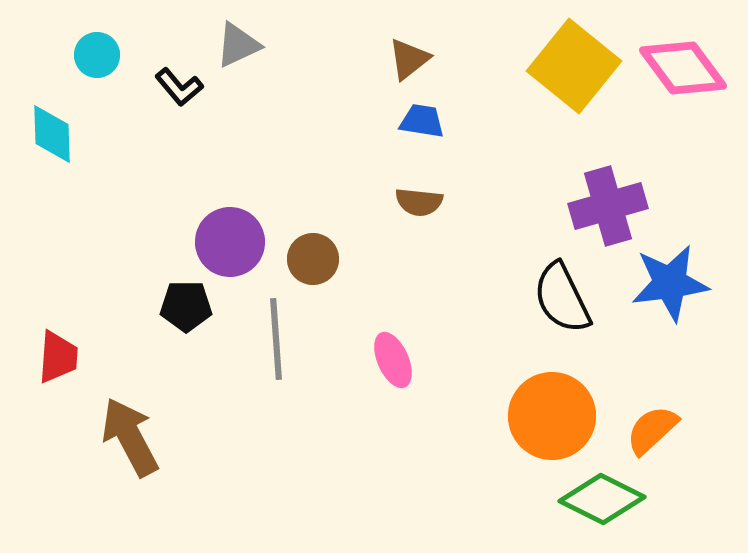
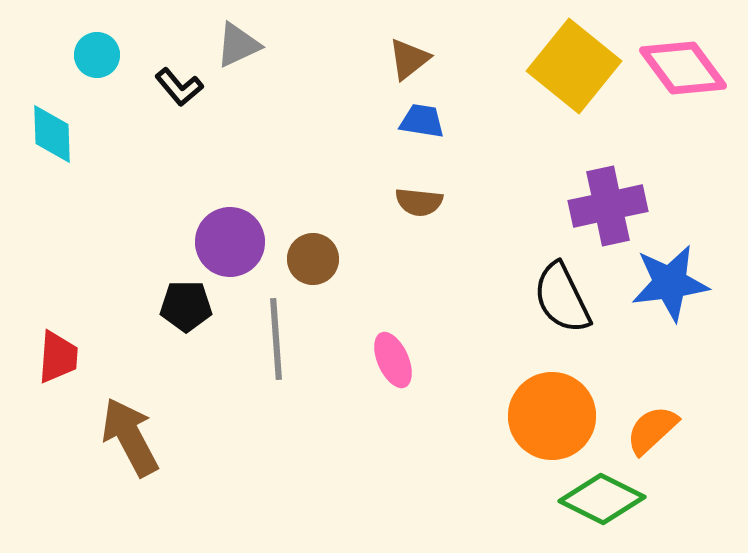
purple cross: rotated 4 degrees clockwise
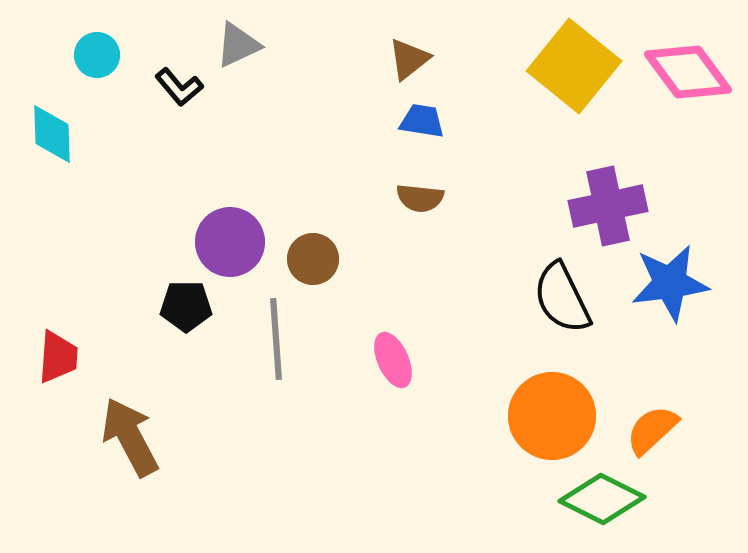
pink diamond: moved 5 px right, 4 px down
brown semicircle: moved 1 px right, 4 px up
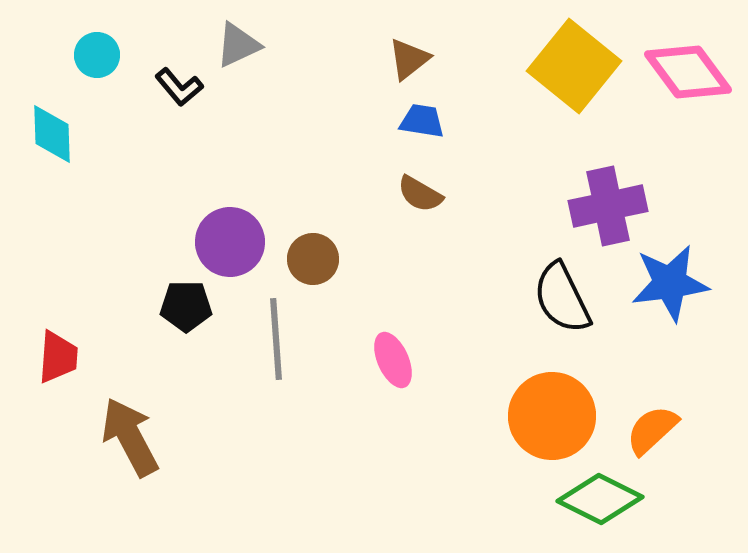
brown semicircle: moved 4 px up; rotated 24 degrees clockwise
green diamond: moved 2 px left
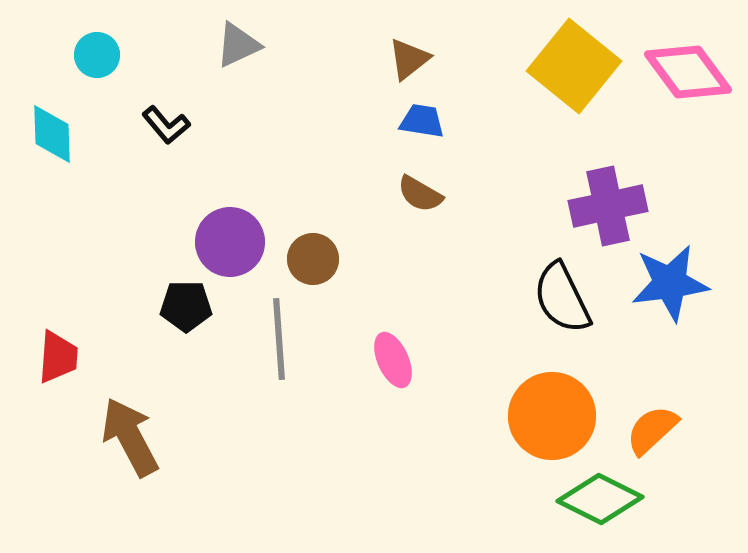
black L-shape: moved 13 px left, 38 px down
gray line: moved 3 px right
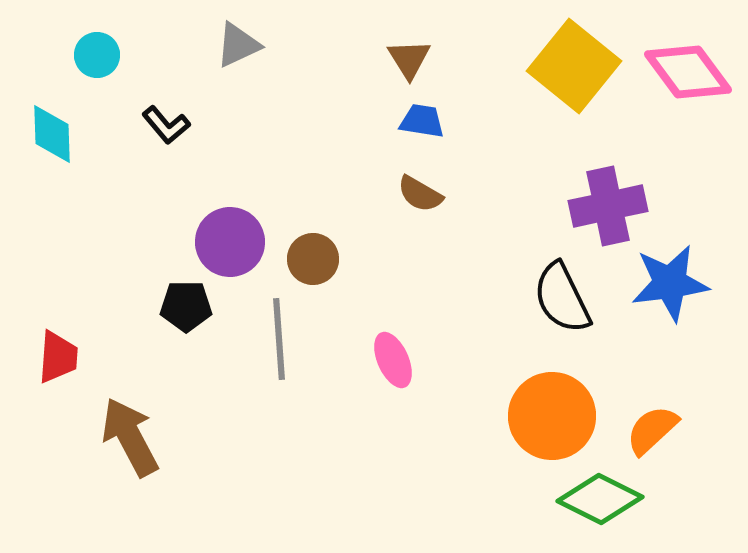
brown triangle: rotated 24 degrees counterclockwise
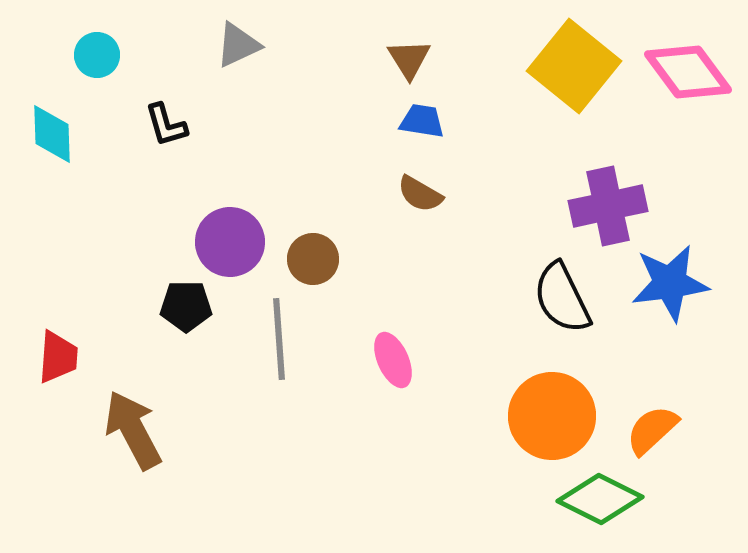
black L-shape: rotated 24 degrees clockwise
brown arrow: moved 3 px right, 7 px up
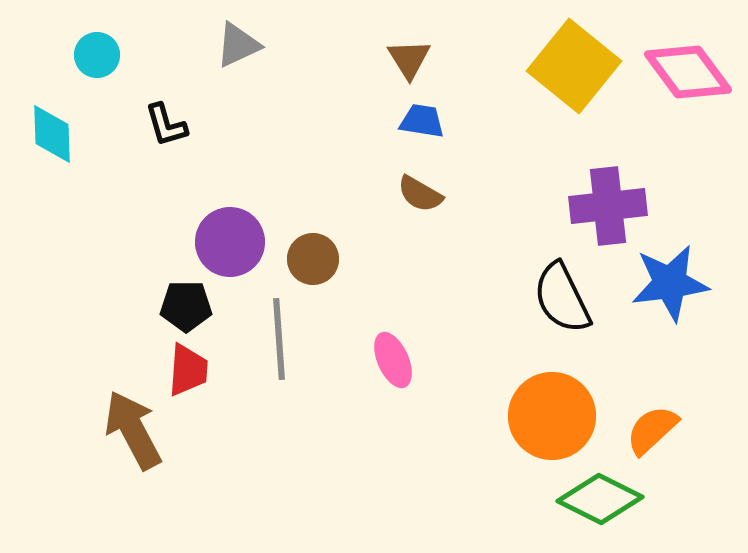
purple cross: rotated 6 degrees clockwise
red trapezoid: moved 130 px right, 13 px down
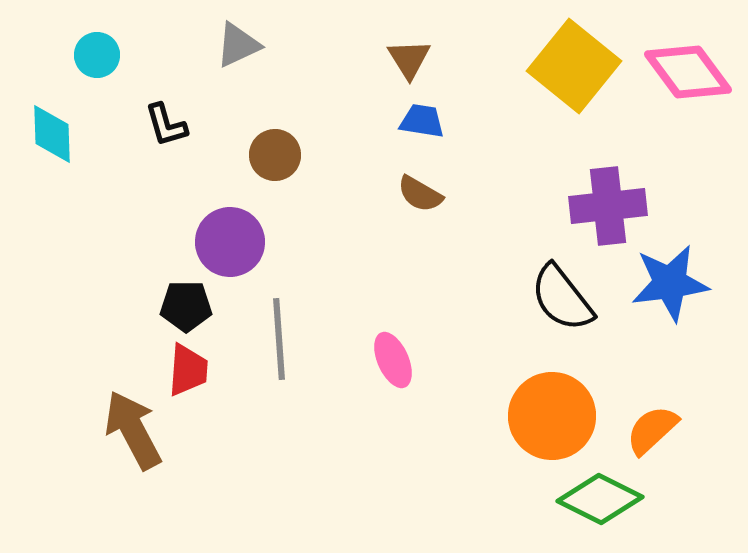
brown circle: moved 38 px left, 104 px up
black semicircle: rotated 12 degrees counterclockwise
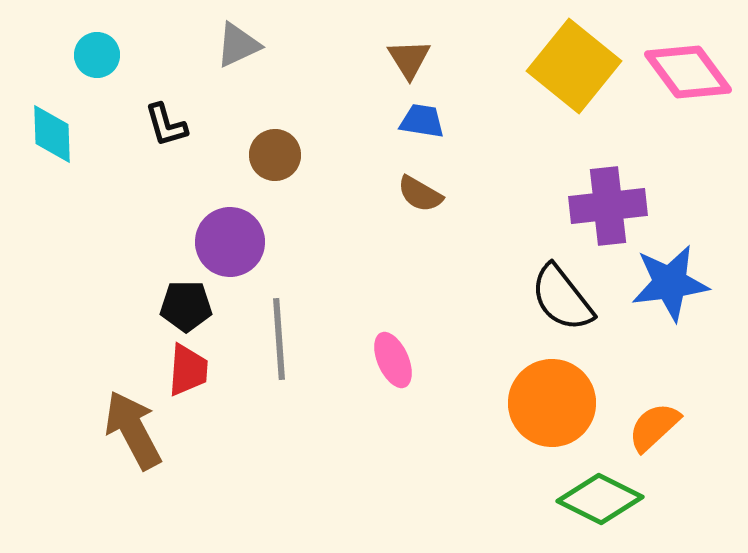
orange circle: moved 13 px up
orange semicircle: moved 2 px right, 3 px up
